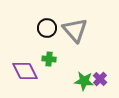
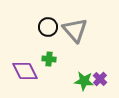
black circle: moved 1 px right, 1 px up
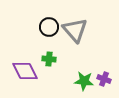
black circle: moved 1 px right
purple cross: moved 4 px right; rotated 24 degrees counterclockwise
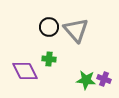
gray triangle: moved 1 px right
green star: moved 2 px right, 1 px up
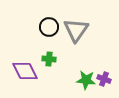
gray triangle: rotated 16 degrees clockwise
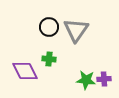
purple cross: rotated 24 degrees counterclockwise
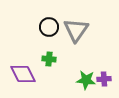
purple diamond: moved 2 px left, 3 px down
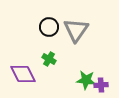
green cross: rotated 24 degrees clockwise
purple cross: moved 3 px left, 6 px down
